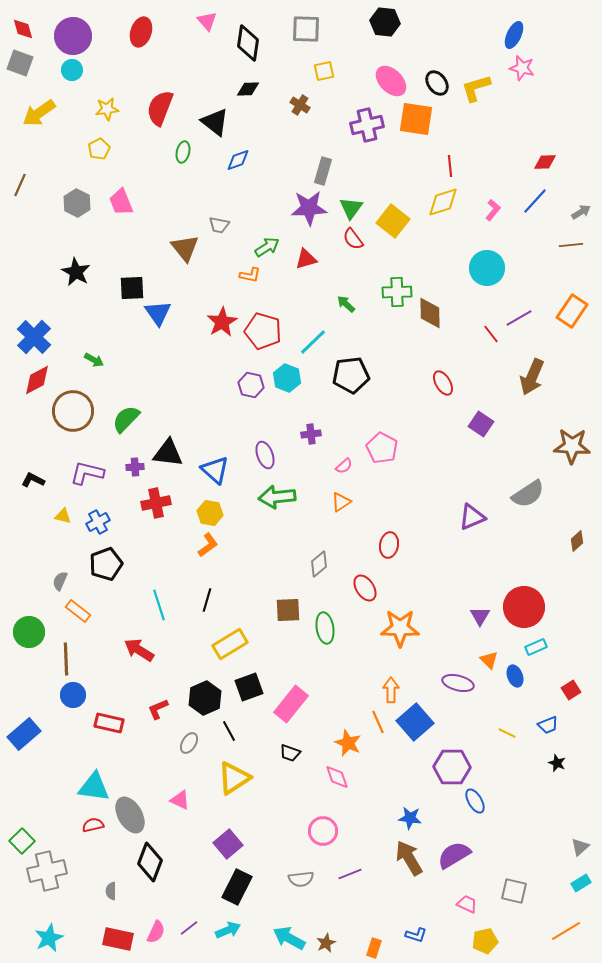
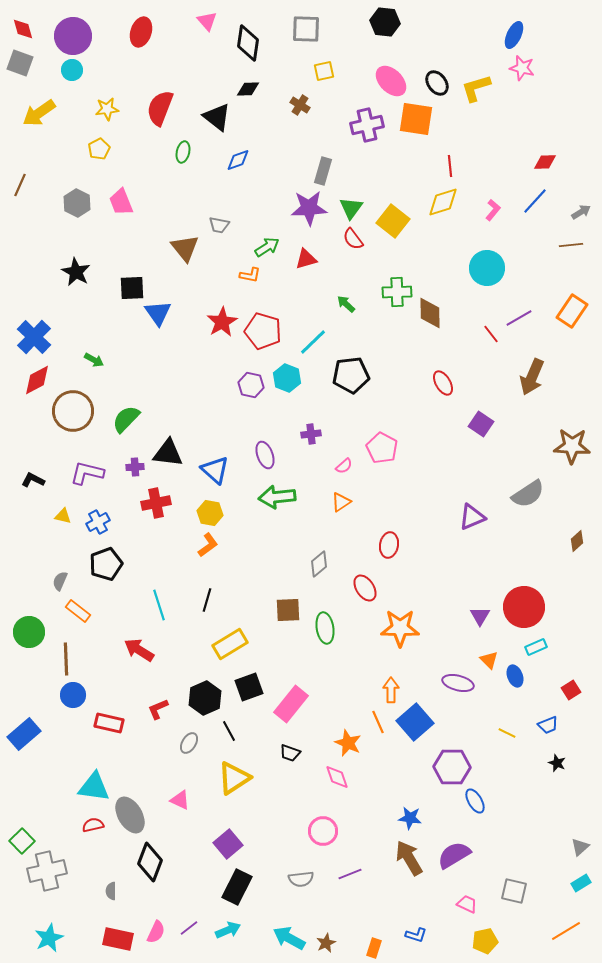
black triangle at (215, 122): moved 2 px right, 5 px up
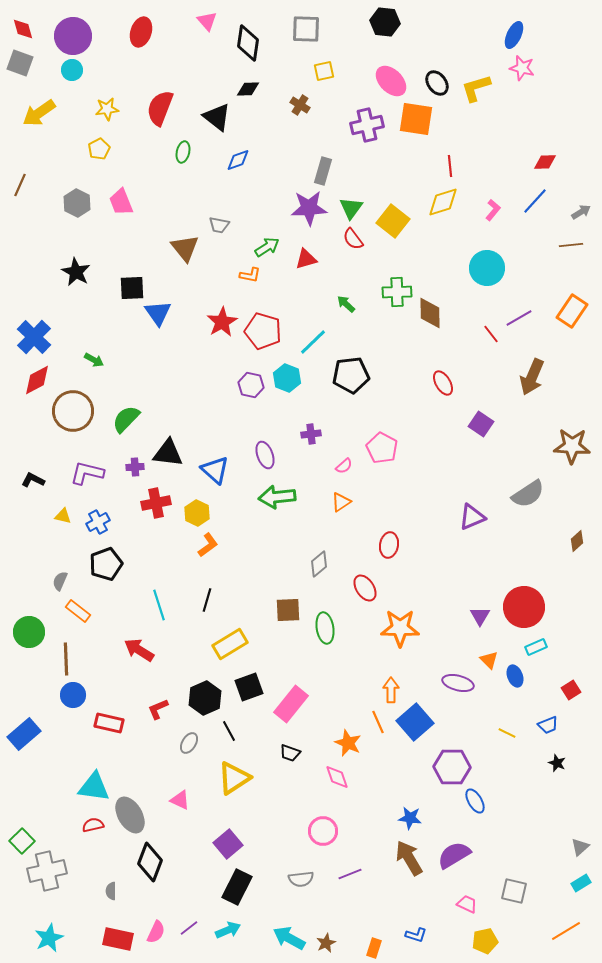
yellow hexagon at (210, 513): moved 13 px left; rotated 15 degrees clockwise
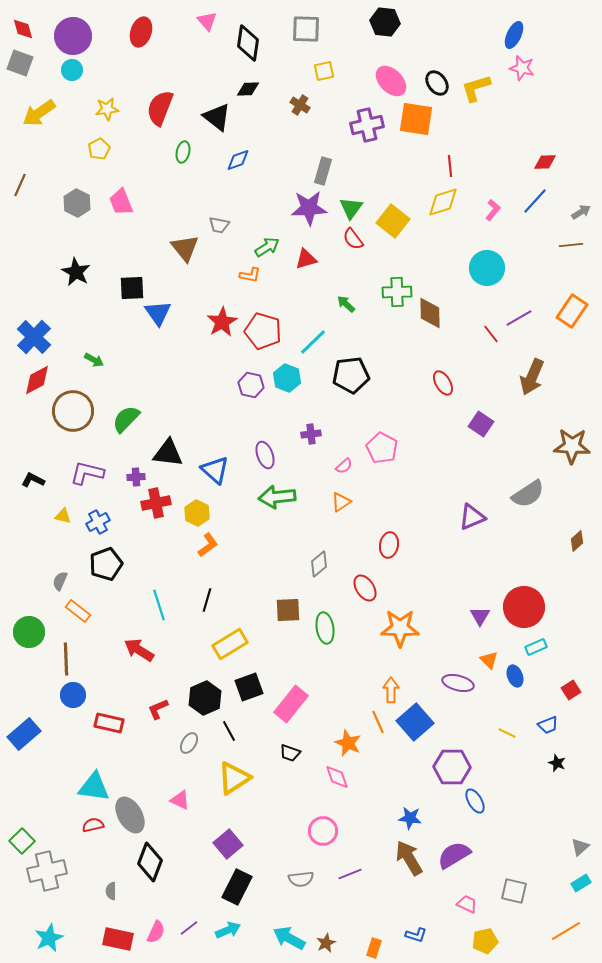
purple cross at (135, 467): moved 1 px right, 10 px down
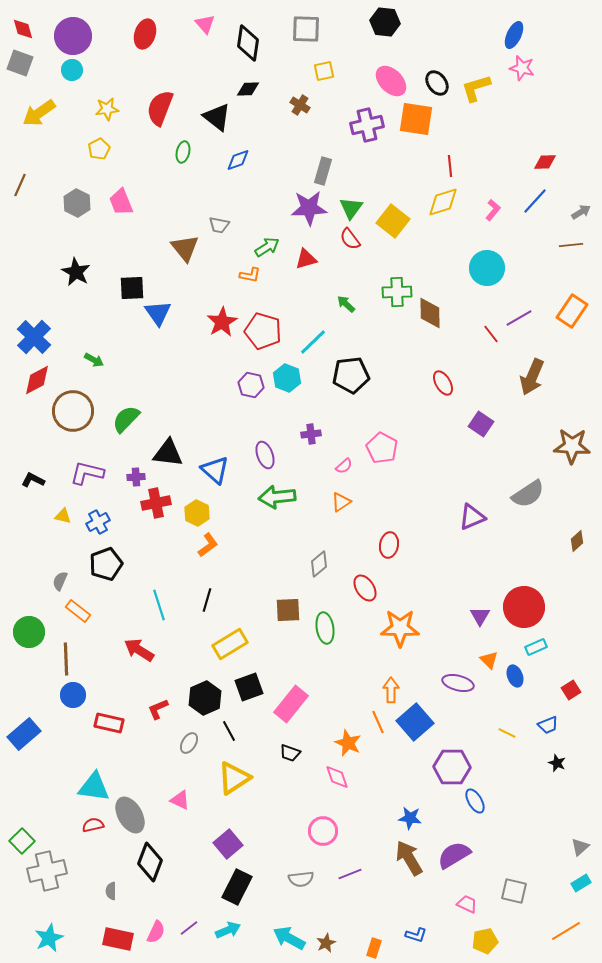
pink triangle at (207, 21): moved 2 px left, 3 px down
red ellipse at (141, 32): moved 4 px right, 2 px down
red semicircle at (353, 239): moved 3 px left
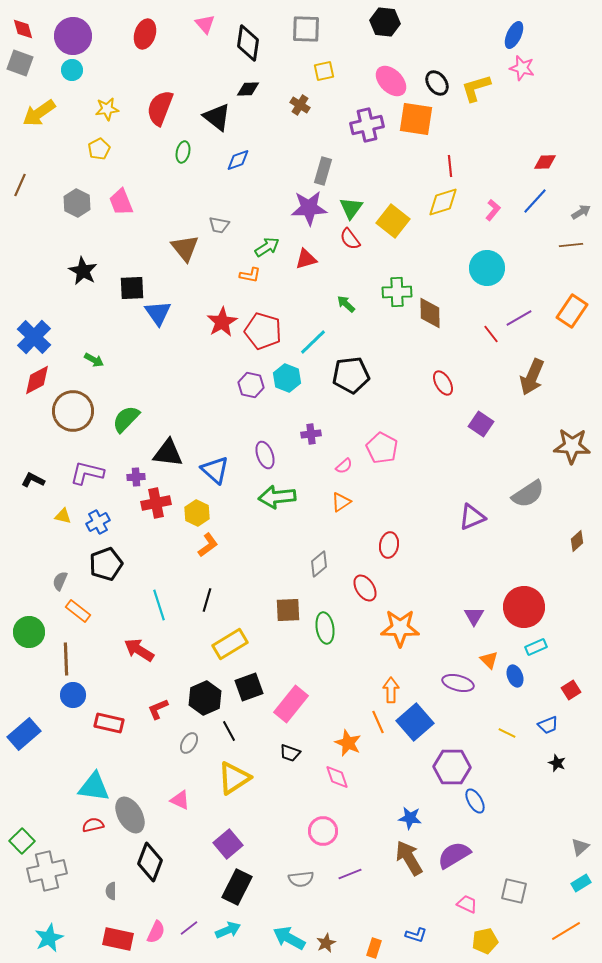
black star at (76, 272): moved 7 px right, 1 px up
purple triangle at (480, 616): moved 6 px left
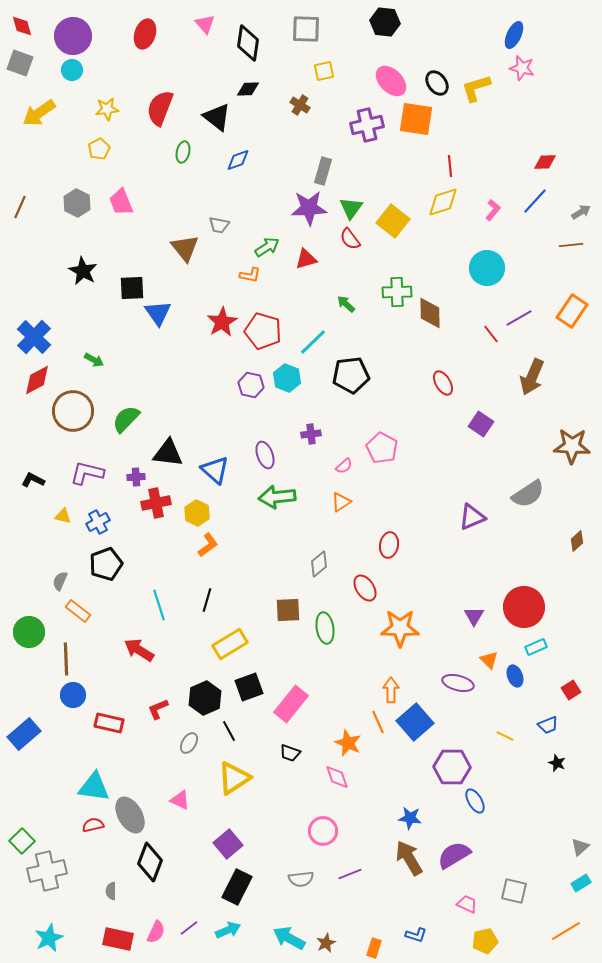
red diamond at (23, 29): moved 1 px left, 3 px up
brown line at (20, 185): moved 22 px down
yellow line at (507, 733): moved 2 px left, 3 px down
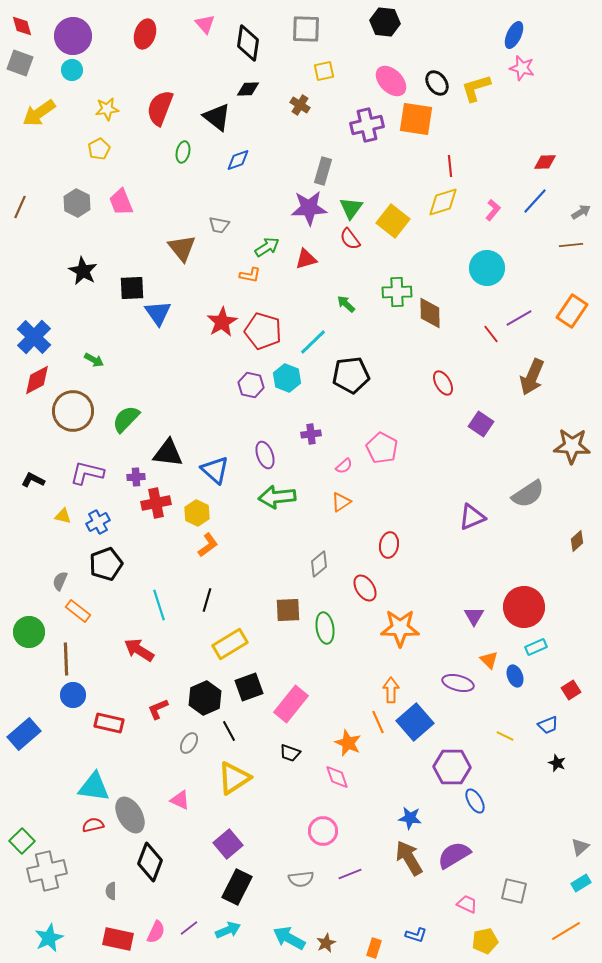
brown triangle at (185, 248): moved 3 px left
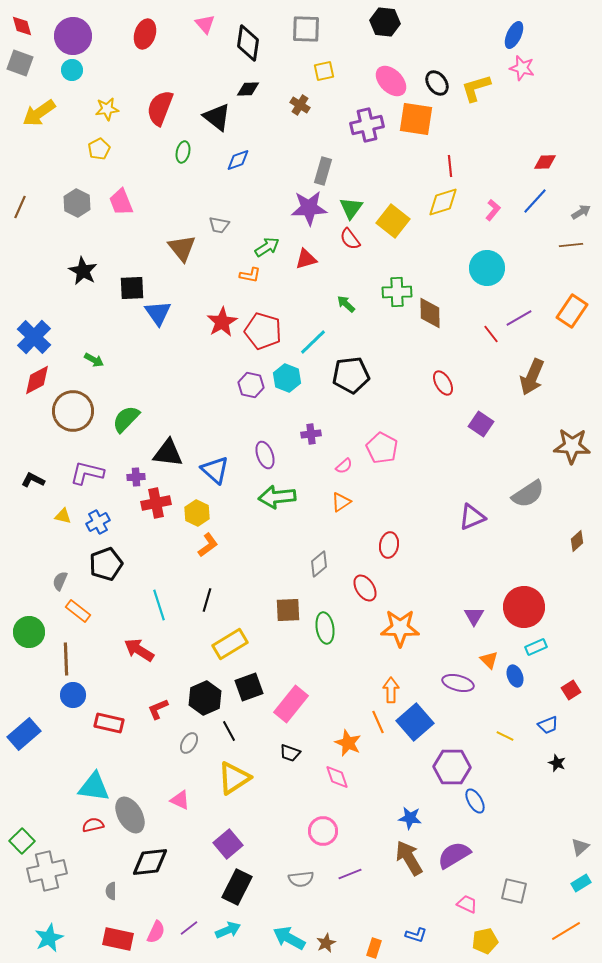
black diamond at (150, 862): rotated 63 degrees clockwise
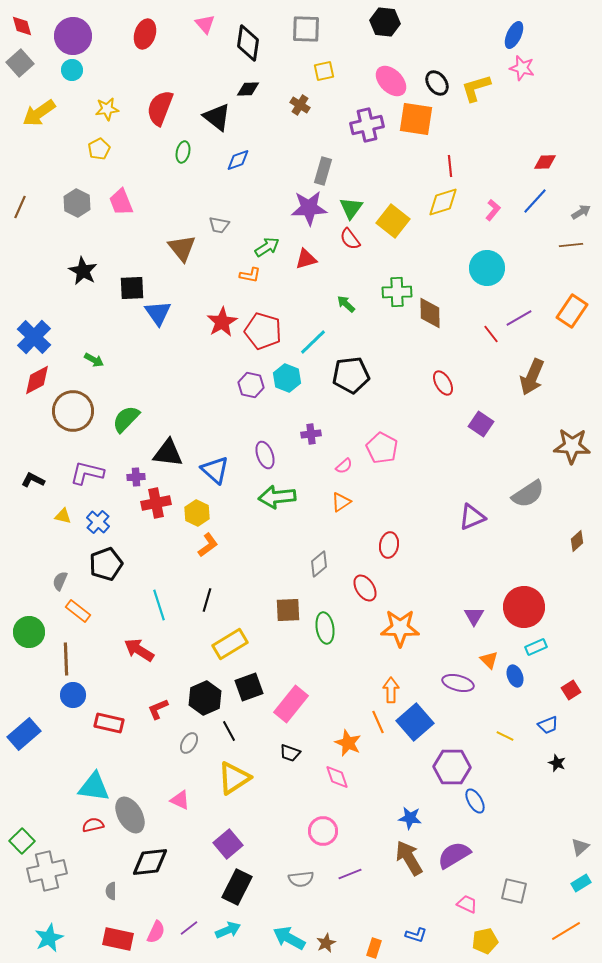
gray square at (20, 63): rotated 28 degrees clockwise
blue cross at (98, 522): rotated 20 degrees counterclockwise
